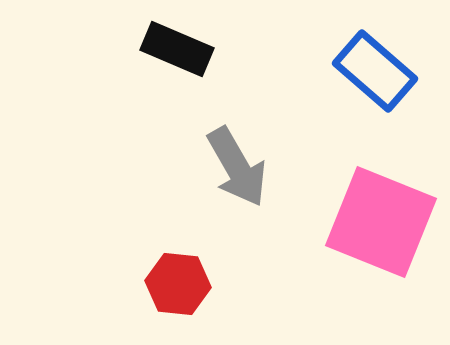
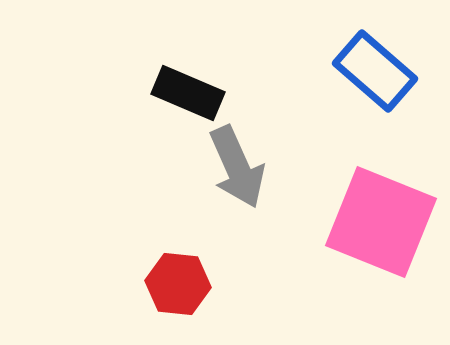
black rectangle: moved 11 px right, 44 px down
gray arrow: rotated 6 degrees clockwise
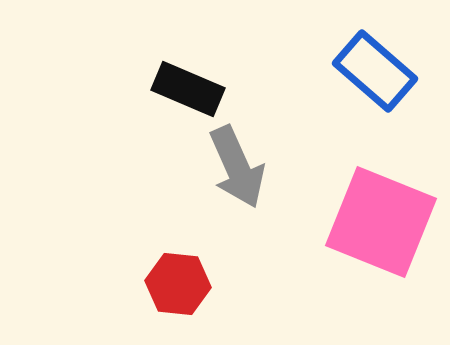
black rectangle: moved 4 px up
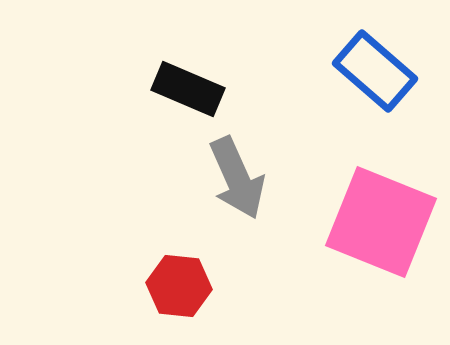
gray arrow: moved 11 px down
red hexagon: moved 1 px right, 2 px down
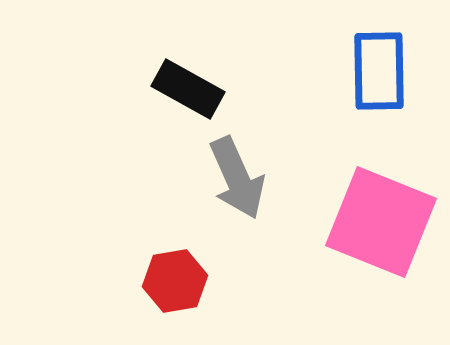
blue rectangle: moved 4 px right; rotated 48 degrees clockwise
black rectangle: rotated 6 degrees clockwise
red hexagon: moved 4 px left, 5 px up; rotated 16 degrees counterclockwise
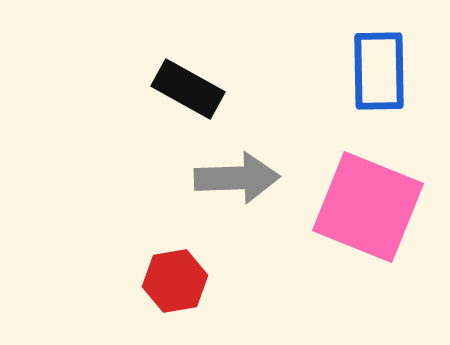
gray arrow: rotated 68 degrees counterclockwise
pink square: moved 13 px left, 15 px up
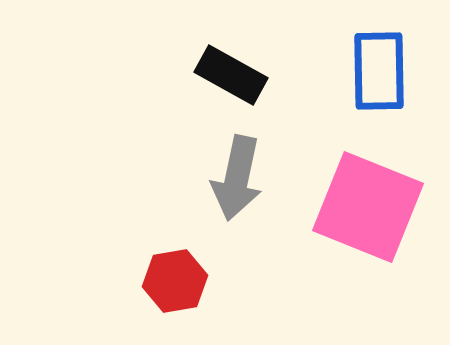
black rectangle: moved 43 px right, 14 px up
gray arrow: rotated 104 degrees clockwise
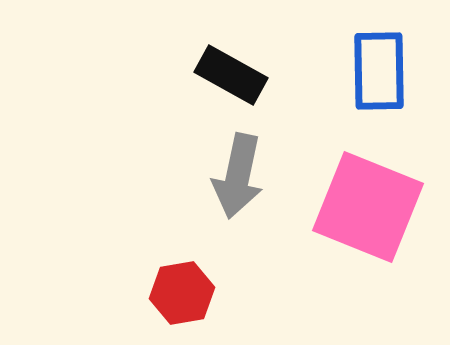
gray arrow: moved 1 px right, 2 px up
red hexagon: moved 7 px right, 12 px down
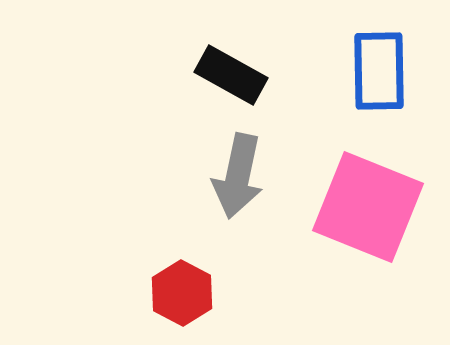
red hexagon: rotated 22 degrees counterclockwise
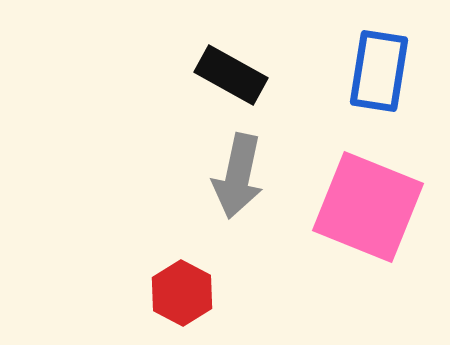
blue rectangle: rotated 10 degrees clockwise
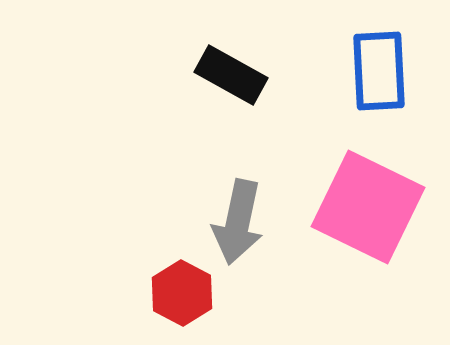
blue rectangle: rotated 12 degrees counterclockwise
gray arrow: moved 46 px down
pink square: rotated 4 degrees clockwise
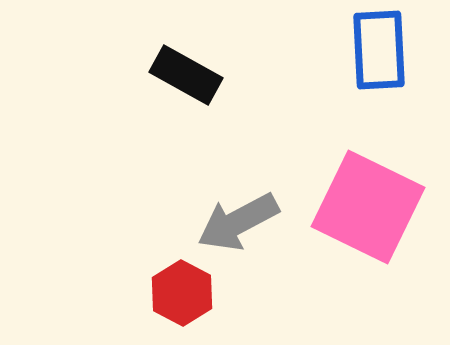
blue rectangle: moved 21 px up
black rectangle: moved 45 px left
gray arrow: rotated 50 degrees clockwise
